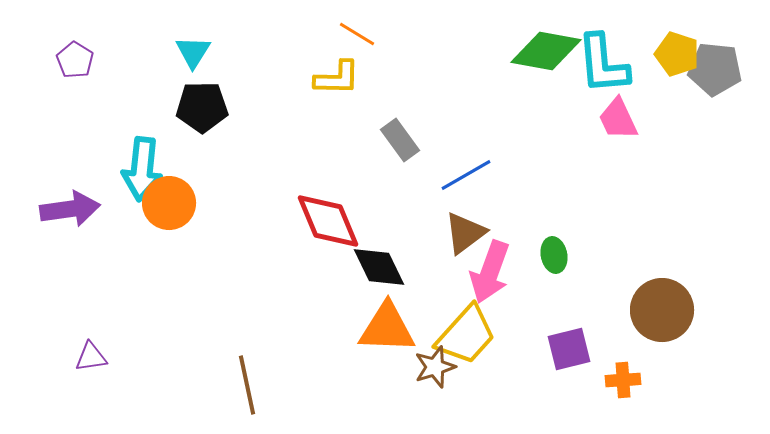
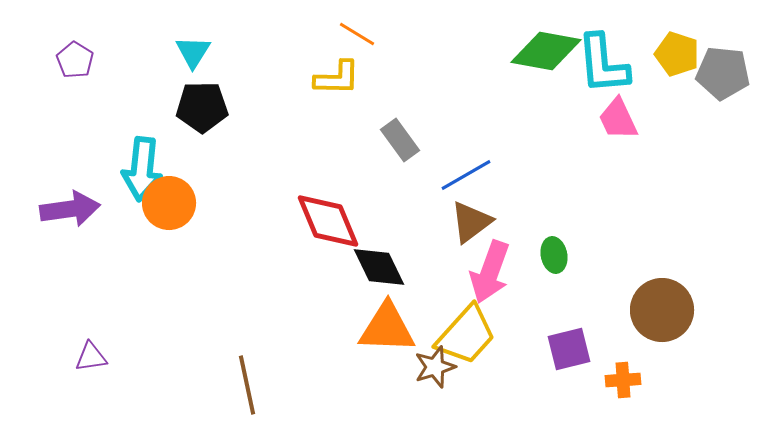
gray pentagon: moved 8 px right, 4 px down
brown triangle: moved 6 px right, 11 px up
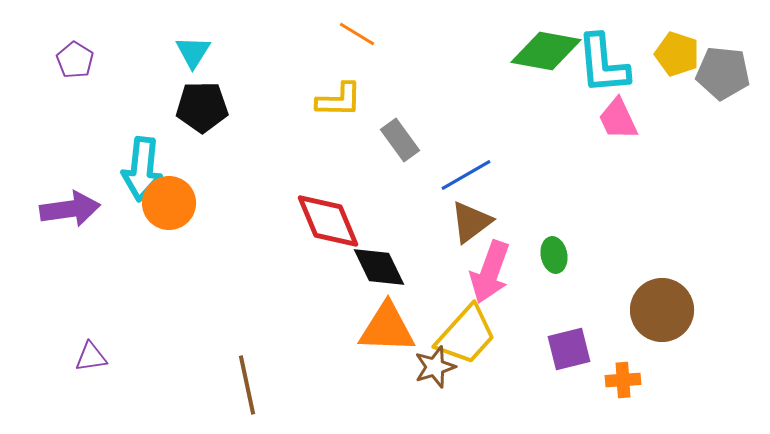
yellow L-shape: moved 2 px right, 22 px down
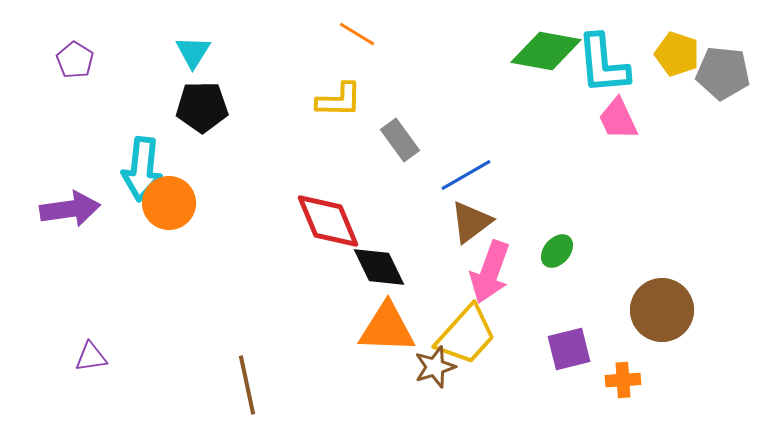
green ellipse: moved 3 px right, 4 px up; rotated 52 degrees clockwise
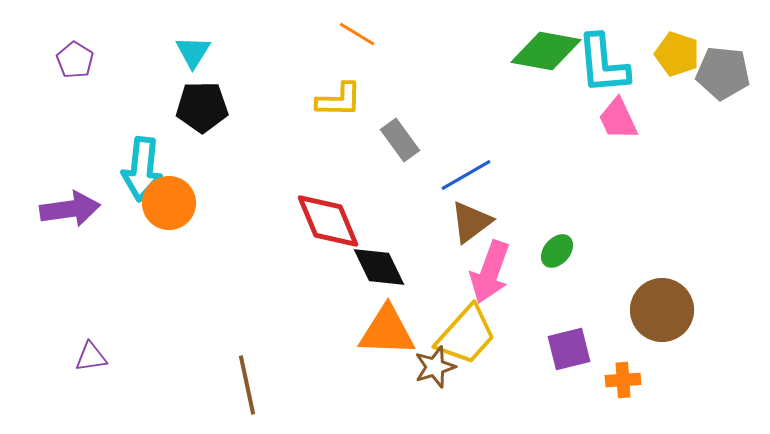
orange triangle: moved 3 px down
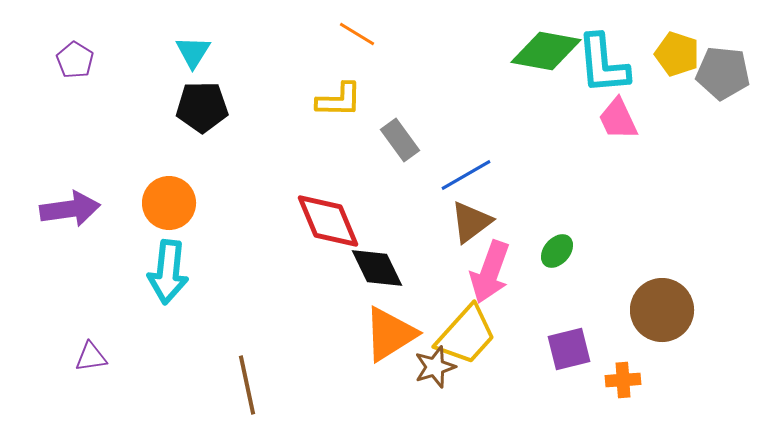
cyan arrow: moved 26 px right, 103 px down
black diamond: moved 2 px left, 1 px down
orange triangle: moved 3 px right, 3 px down; rotated 34 degrees counterclockwise
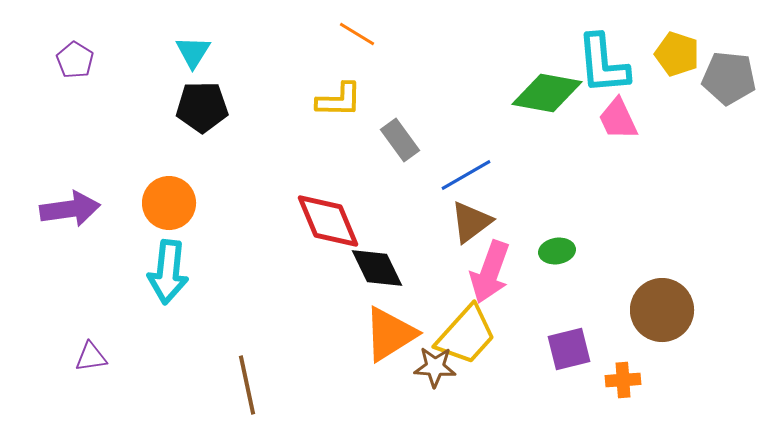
green diamond: moved 1 px right, 42 px down
gray pentagon: moved 6 px right, 5 px down
green ellipse: rotated 40 degrees clockwise
brown star: rotated 21 degrees clockwise
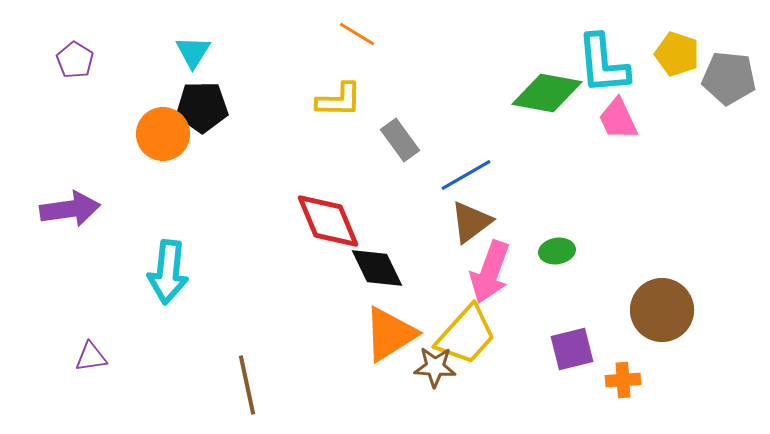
orange circle: moved 6 px left, 69 px up
purple square: moved 3 px right
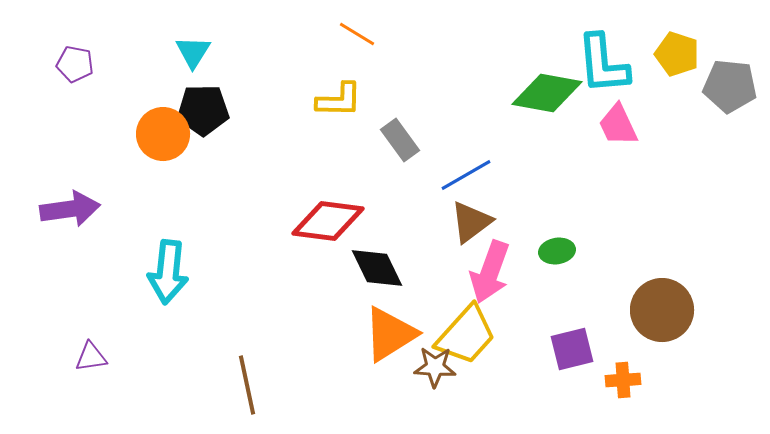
purple pentagon: moved 4 px down; rotated 21 degrees counterclockwise
gray pentagon: moved 1 px right, 8 px down
black pentagon: moved 1 px right, 3 px down
pink trapezoid: moved 6 px down
red diamond: rotated 60 degrees counterclockwise
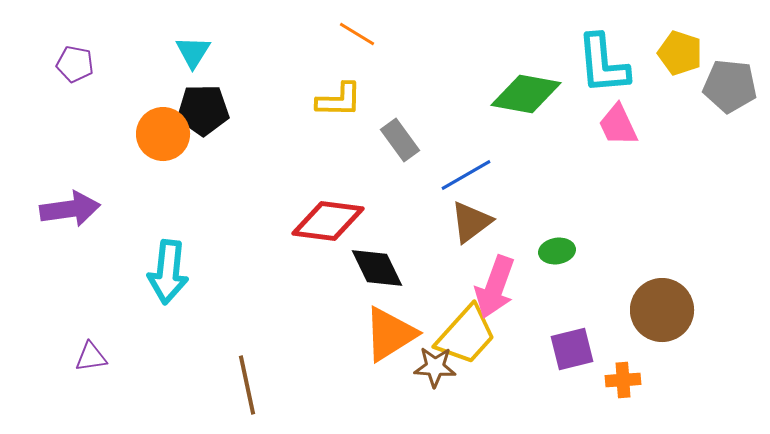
yellow pentagon: moved 3 px right, 1 px up
green diamond: moved 21 px left, 1 px down
pink arrow: moved 5 px right, 15 px down
